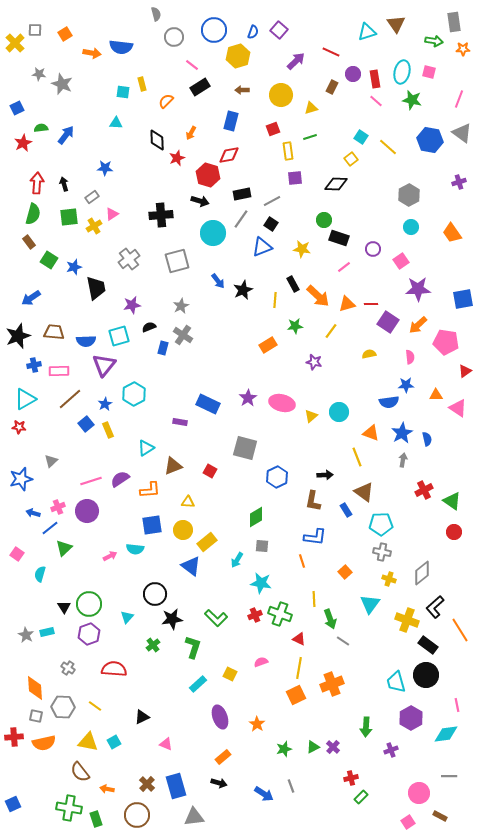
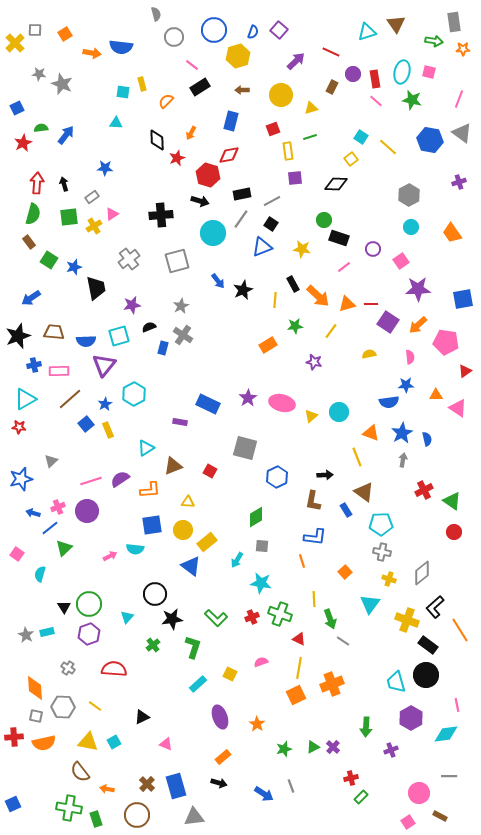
red cross at (255, 615): moved 3 px left, 2 px down
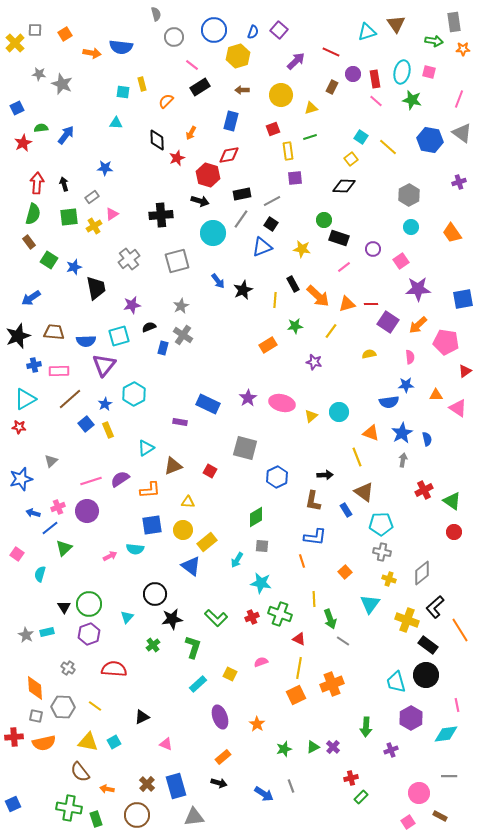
black diamond at (336, 184): moved 8 px right, 2 px down
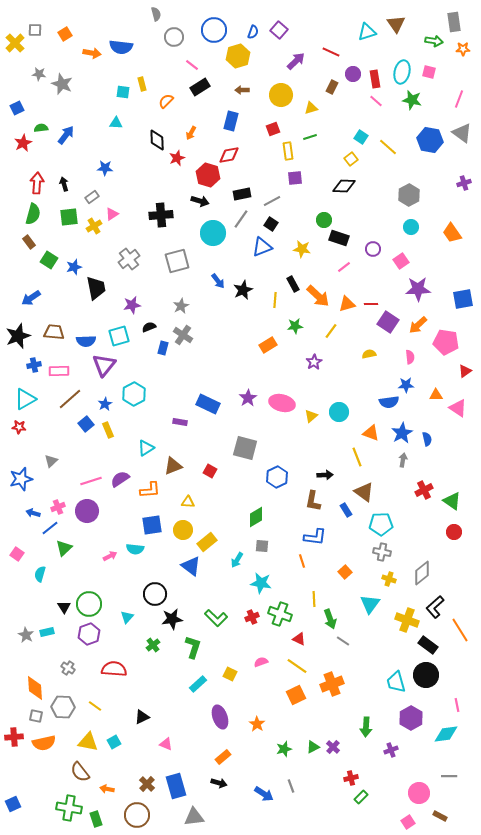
purple cross at (459, 182): moved 5 px right, 1 px down
purple star at (314, 362): rotated 28 degrees clockwise
yellow line at (299, 668): moved 2 px left, 2 px up; rotated 65 degrees counterclockwise
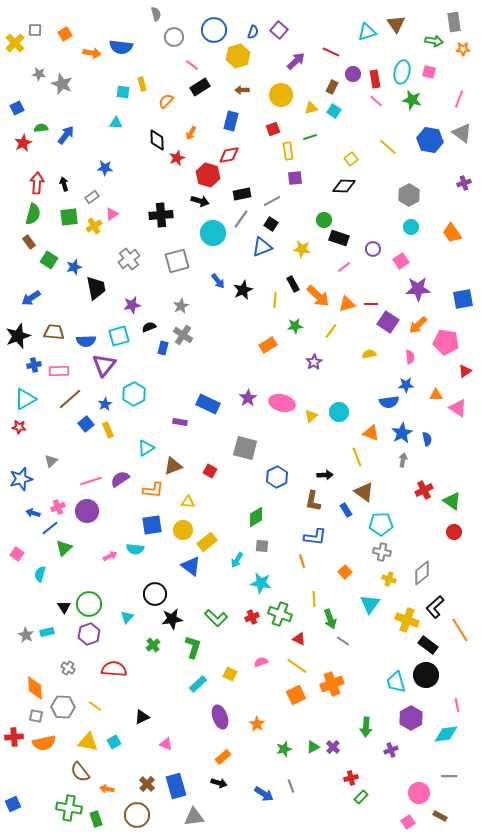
cyan square at (361, 137): moved 27 px left, 26 px up
orange L-shape at (150, 490): moved 3 px right; rotated 10 degrees clockwise
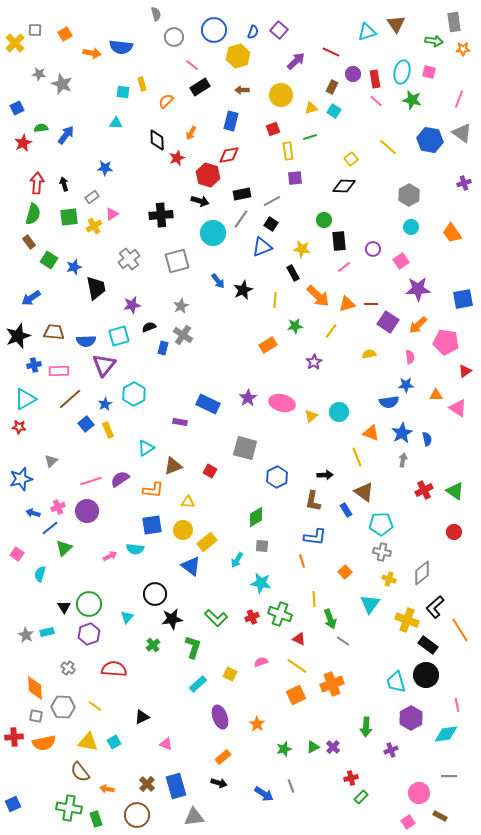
black rectangle at (339, 238): moved 3 px down; rotated 66 degrees clockwise
black rectangle at (293, 284): moved 11 px up
green triangle at (452, 501): moved 3 px right, 10 px up
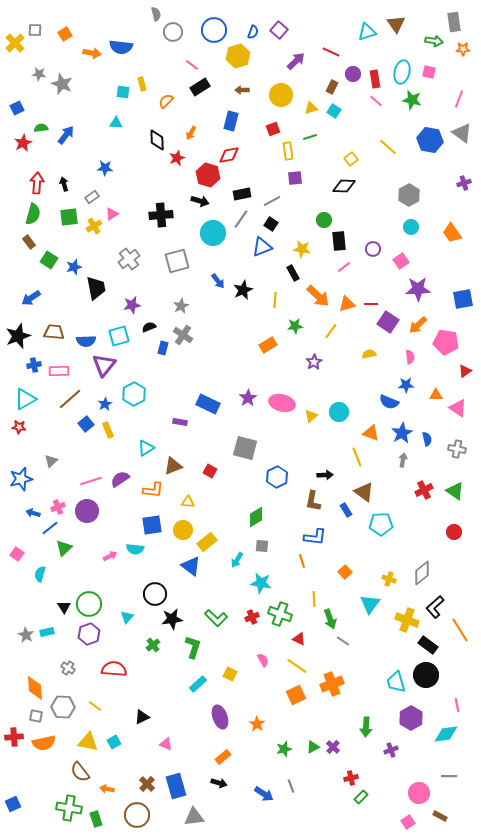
gray circle at (174, 37): moved 1 px left, 5 px up
blue semicircle at (389, 402): rotated 30 degrees clockwise
gray cross at (382, 552): moved 75 px right, 103 px up
pink semicircle at (261, 662): moved 2 px right, 2 px up; rotated 80 degrees clockwise
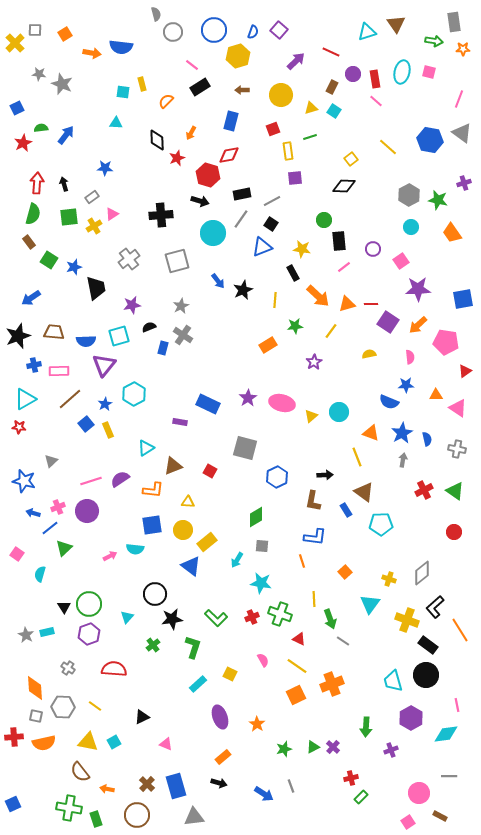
green star at (412, 100): moved 26 px right, 100 px down
blue star at (21, 479): moved 3 px right, 2 px down; rotated 30 degrees clockwise
cyan trapezoid at (396, 682): moved 3 px left, 1 px up
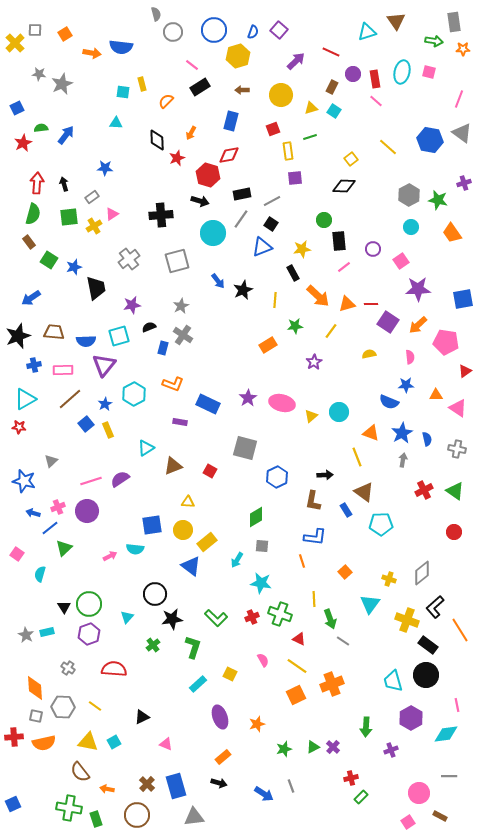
brown triangle at (396, 24): moved 3 px up
gray star at (62, 84): rotated 25 degrees clockwise
yellow star at (302, 249): rotated 18 degrees counterclockwise
pink rectangle at (59, 371): moved 4 px right, 1 px up
orange L-shape at (153, 490): moved 20 px right, 106 px up; rotated 15 degrees clockwise
orange star at (257, 724): rotated 21 degrees clockwise
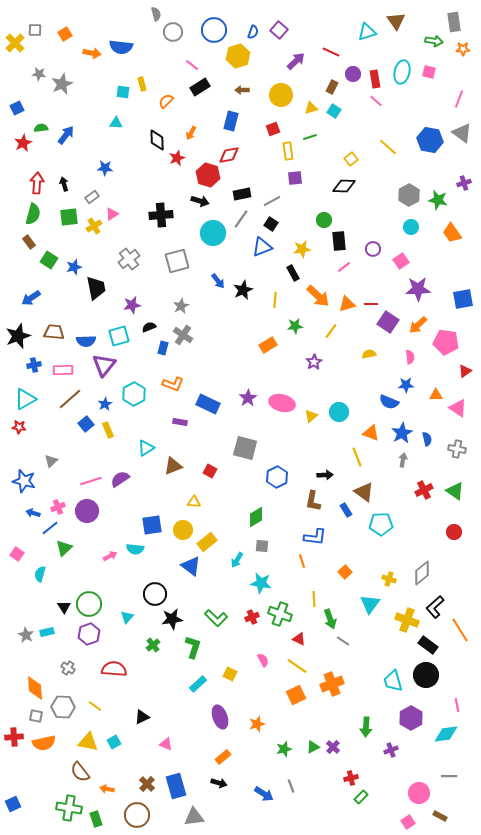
yellow triangle at (188, 502): moved 6 px right
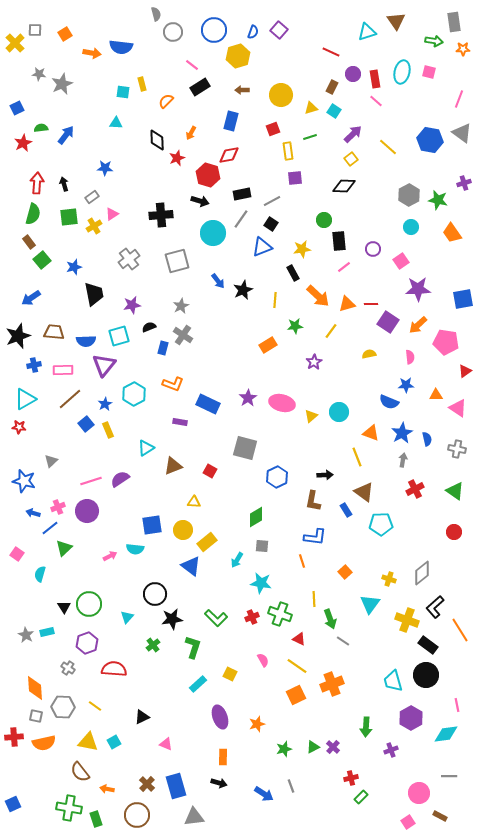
purple arrow at (296, 61): moved 57 px right, 73 px down
green square at (49, 260): moved 7 px left; rotated 18 degrees clockwise
black trapezoid at (96, 288): moved 2 px left, 6 px down
red cross at (424, 490): moved 9 px left, 1 px up
purple hexagon at (89, 634): moved 2 px left, 9 px down
orange rectangle at (223, 757): rotated 49 degrees counterclockwise
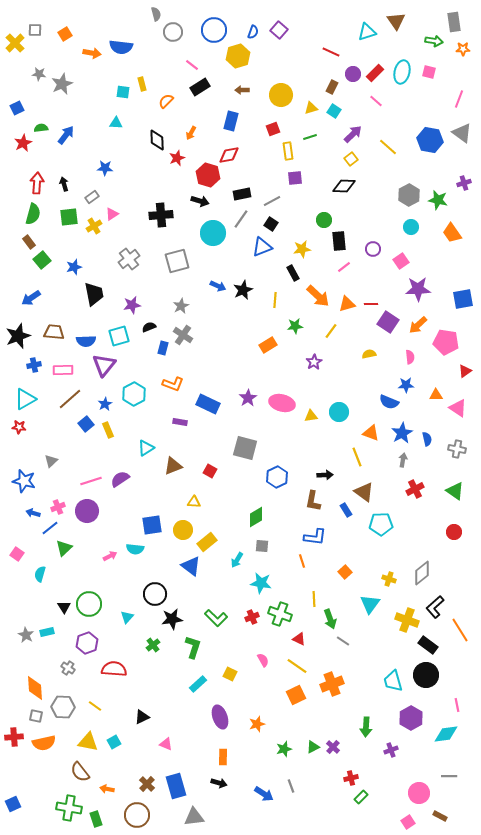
red rectangle at (375, 79): moved 6 px up; rotated 54 degrees clockwise
blue arrow at (218, 281): moved 5 px down; rotated 28 degrees counterclockwise
yellow triangle at (311, 416): rotated 32 degrees clockwise
